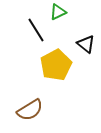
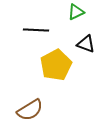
green triangle: moved 18 px right
black line: rotated 55 degrees counterclockwise
black triangle: rotated 18 degrees counterclockwise
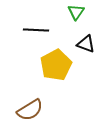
green triangle: rotated 30 degrees counterclockwise
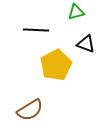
green triangle: rotated 42 degrees clockwise
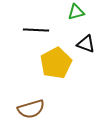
yellow pentagon: moved 2 px up
brown semicircle: moved 1 px right, 1 px up; rotated 16 degrees clockwise
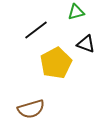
black line: rotated 40 degrees counterclockwise
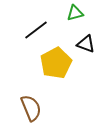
green triangle: moved 1 px left, 1 px down
brown semicircle: moved 1 px up; rotated 96 degrees counterclockwise
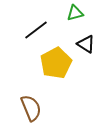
black triangle: rotated 12 degrees clockwise
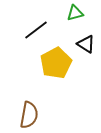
brown semicircle: moved 2 px left, 7 px down; rotated 32 degrees clockwise
